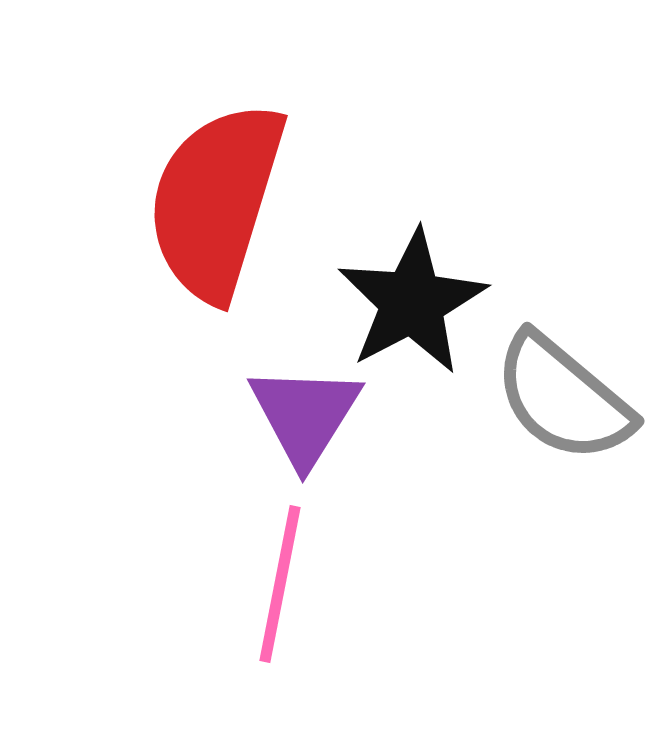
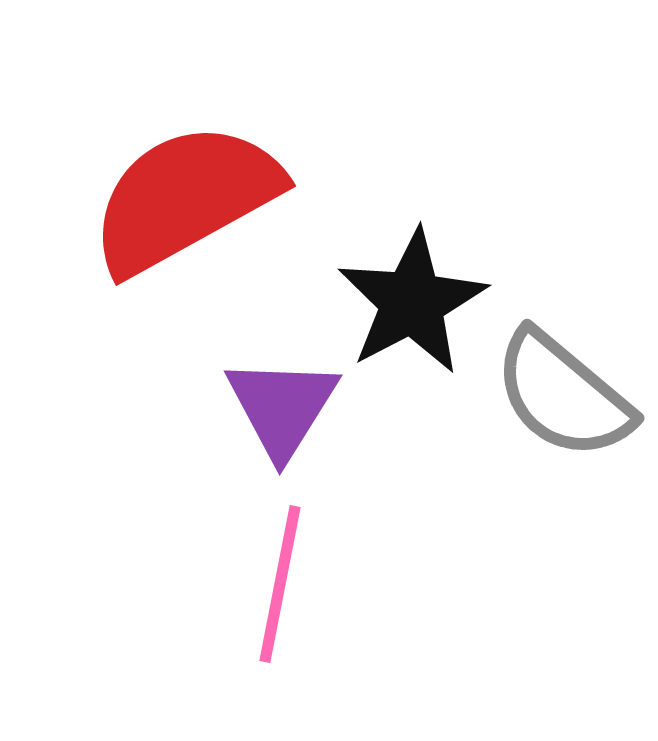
red semicircle: moved 31 px left, 3 px up; rotated 44 degrees clockwise
gray semicircle: moved 3 px up
purple triangle: moved 23 px left, 8 px up
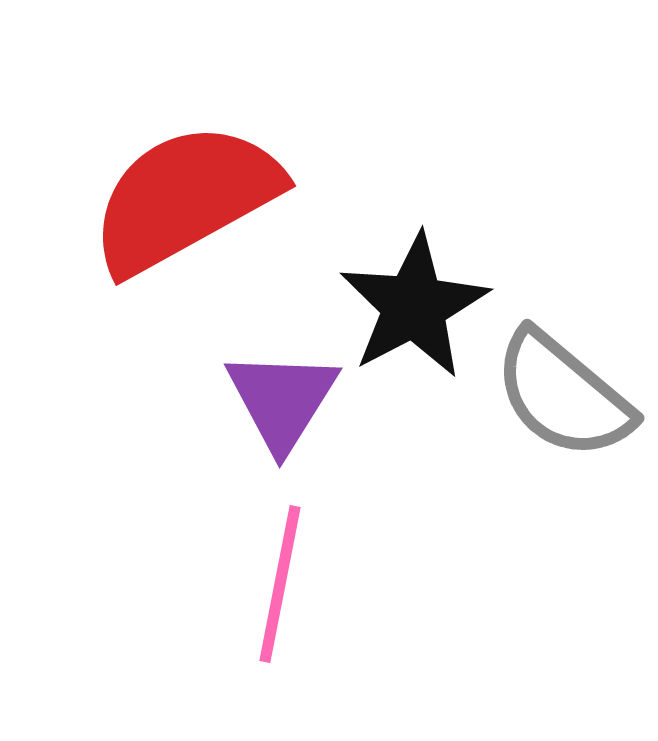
black star: moved 2 px right, 4 px down
purple triangle: moved 7 px up
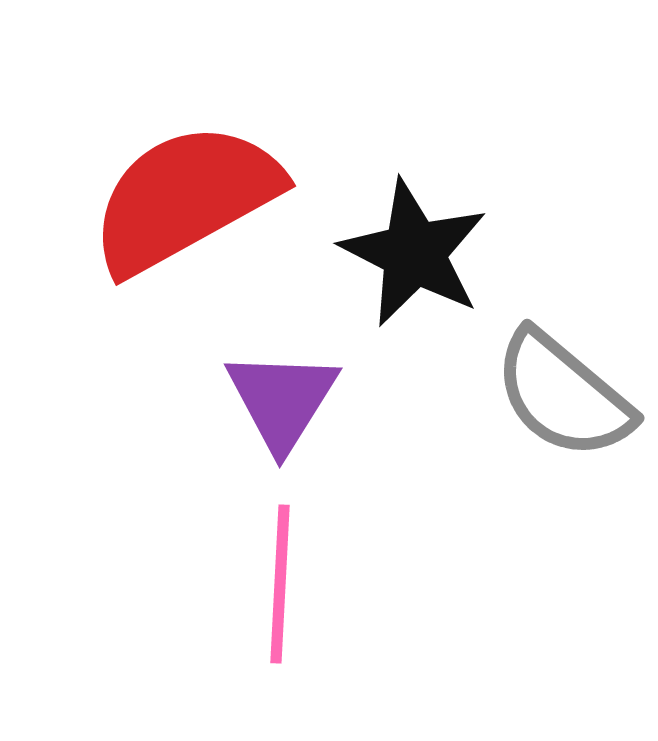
black star: moved 53 px up; rotated 17 degrees counterclockwise
pink line: rotated 8 degrees counterclockwise
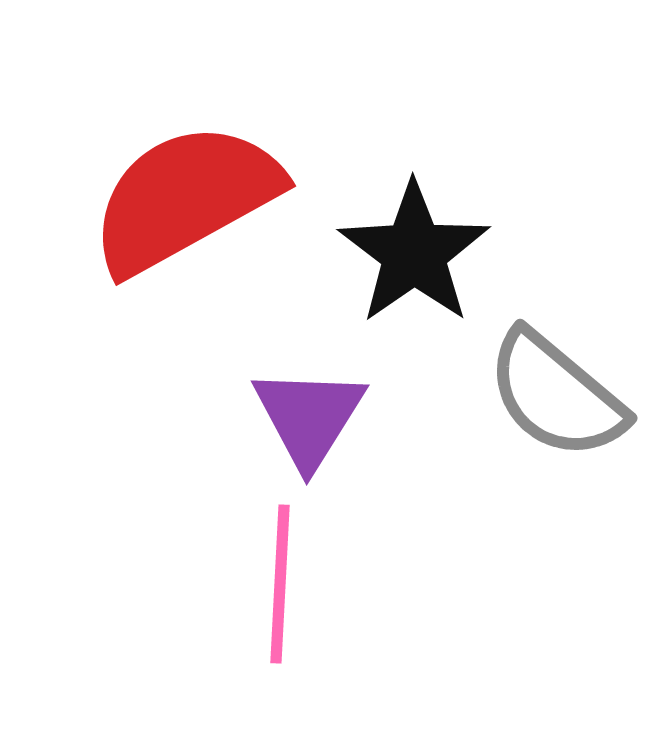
black star: rotated 10 degrees clockwise
gray semicircle: moved 7 px left
purple triangle: moved 27 px right, 17 px down
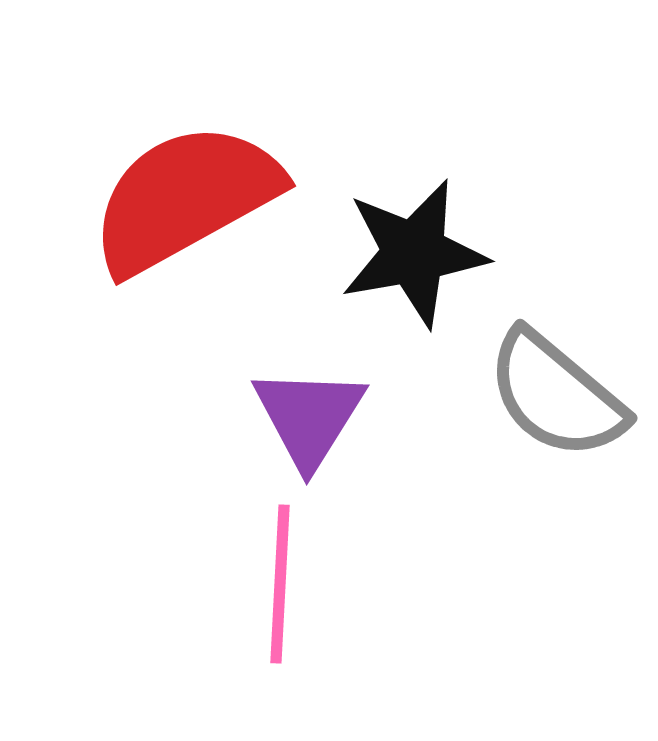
black star: rotated 25 degrees clockwise
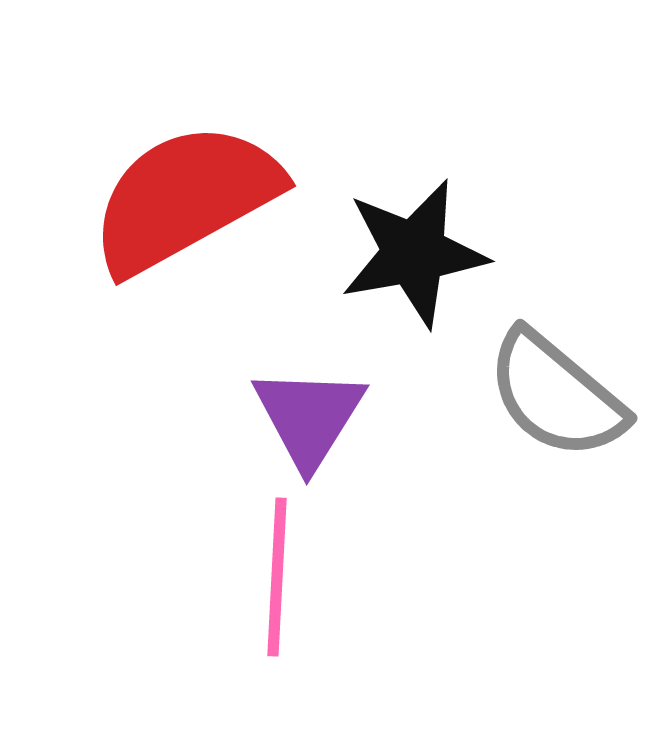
pink line: moved 3 px left, 7 px up
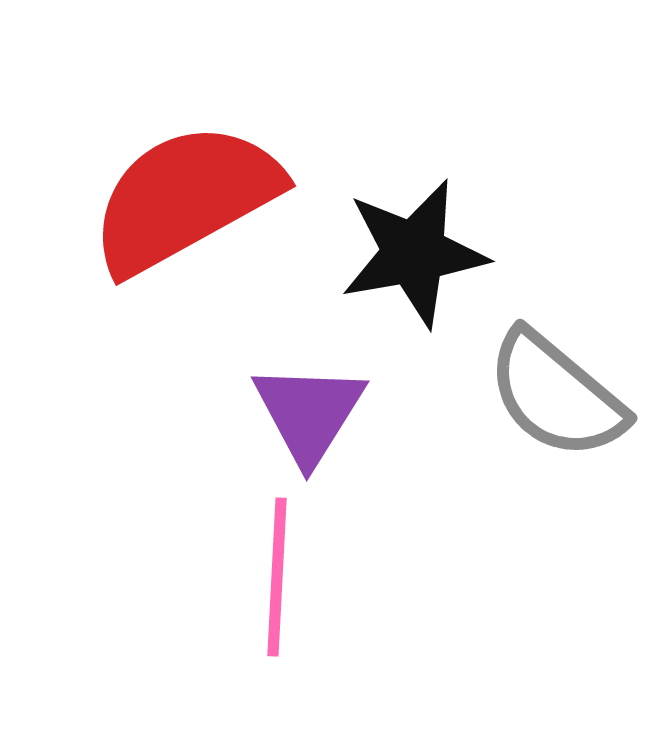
purple triangle: moved 4 px up
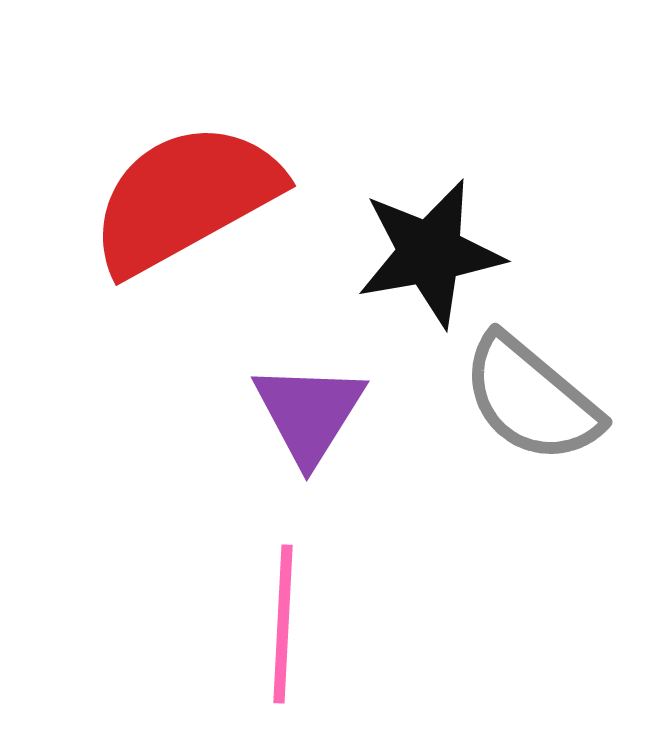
black star: moved 16 px right
gray semicircle: moved 25 px left, 4 px down
pink line: moved 6 px right, 47 px down
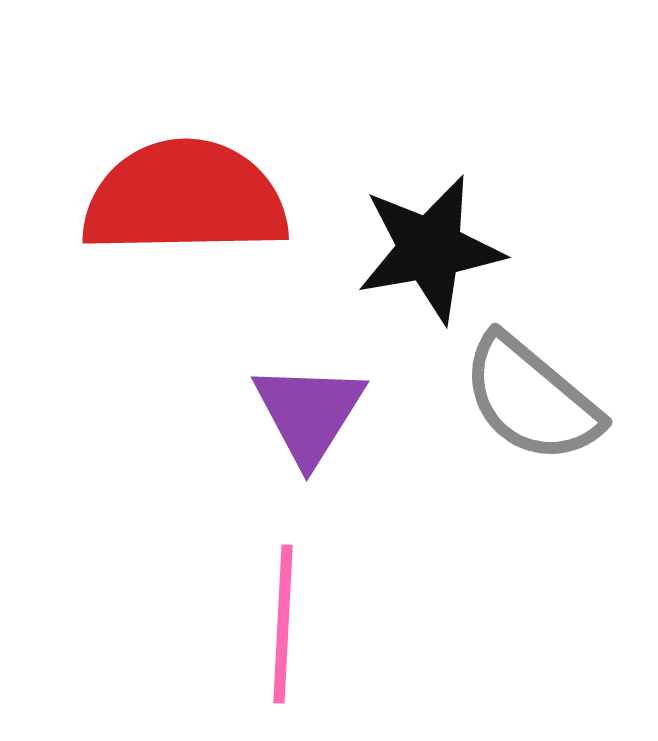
red semicircle: rotated 28 degrees clockwise
black star: moved 4 px up
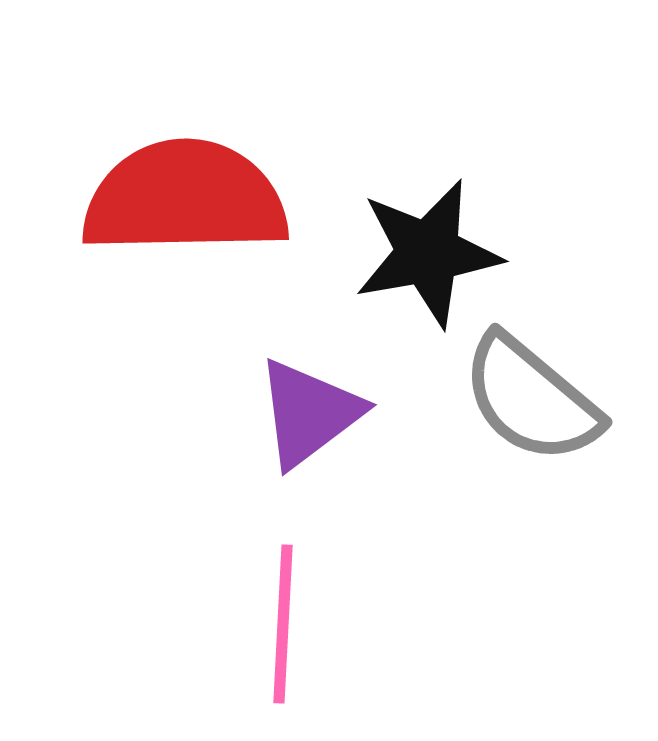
black star: moved 2 px left, 4 px down
purple triangle: rotated 21 degrees clockwise
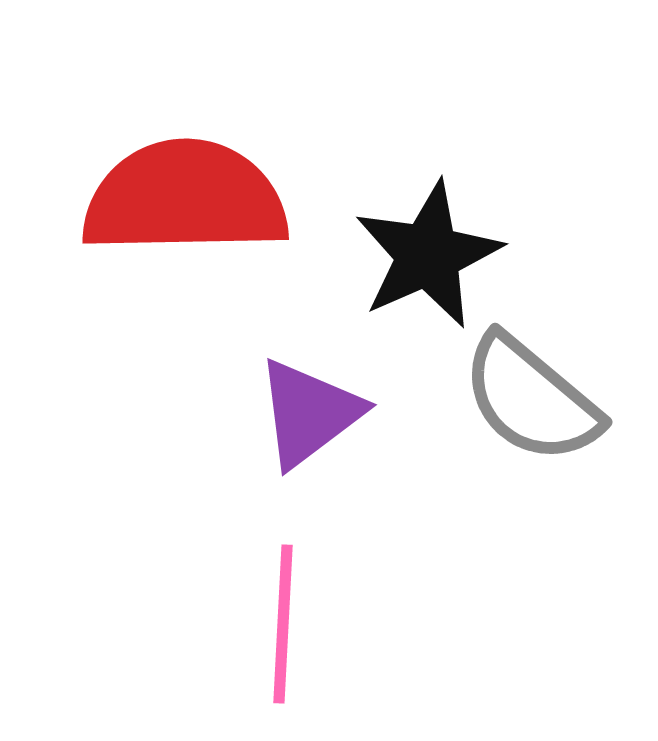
black star: moved 2 px down; rotated 14 degrees counterclockwise
